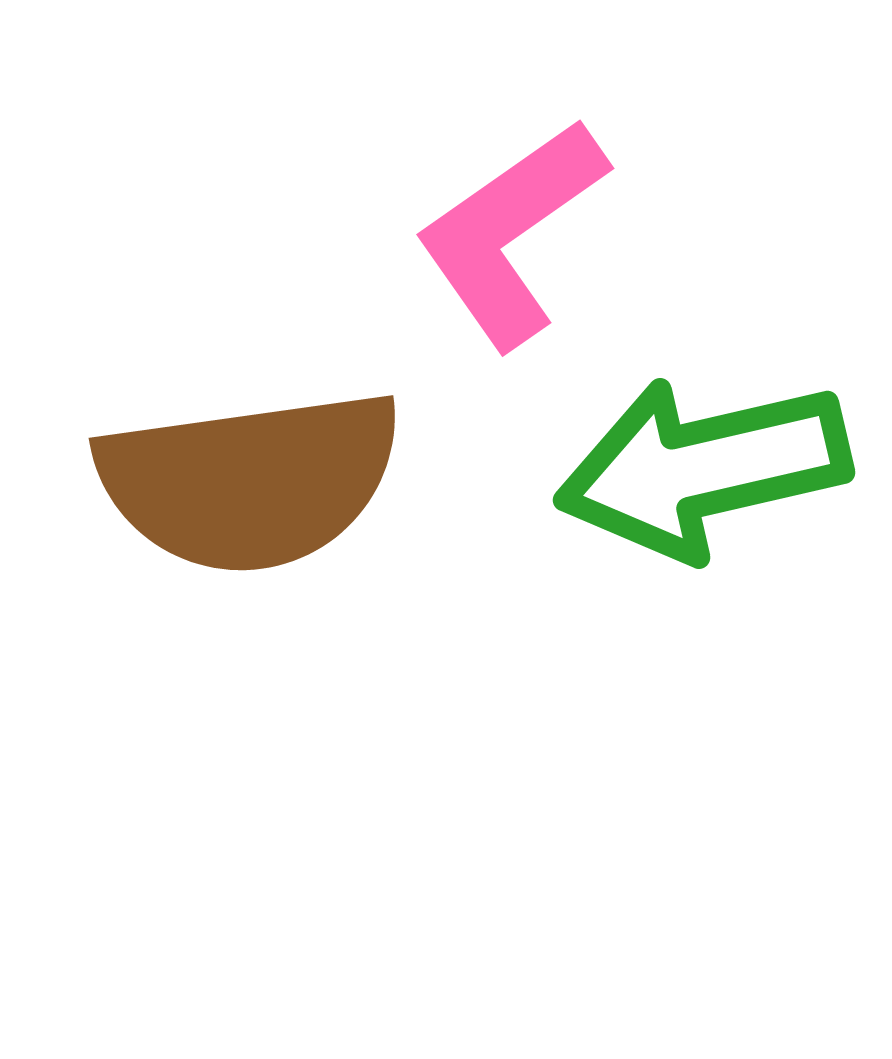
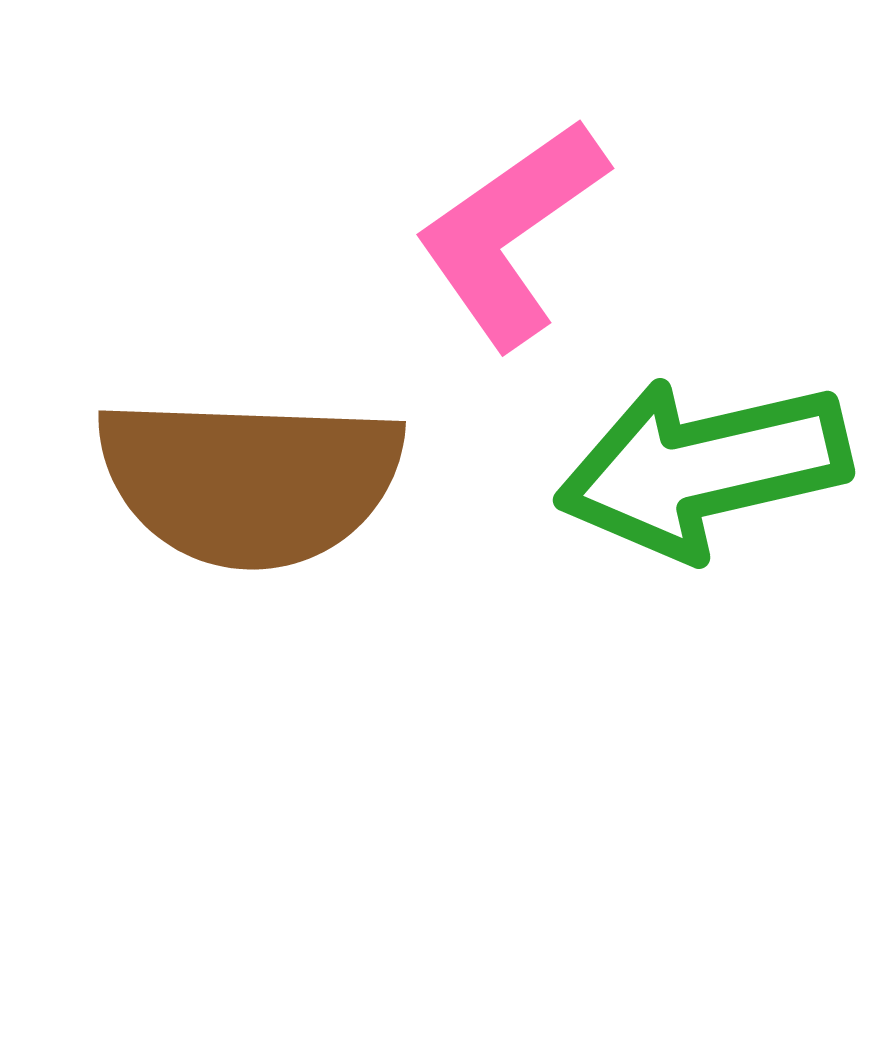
brown semicircle: rotated 10 degrees clockwise
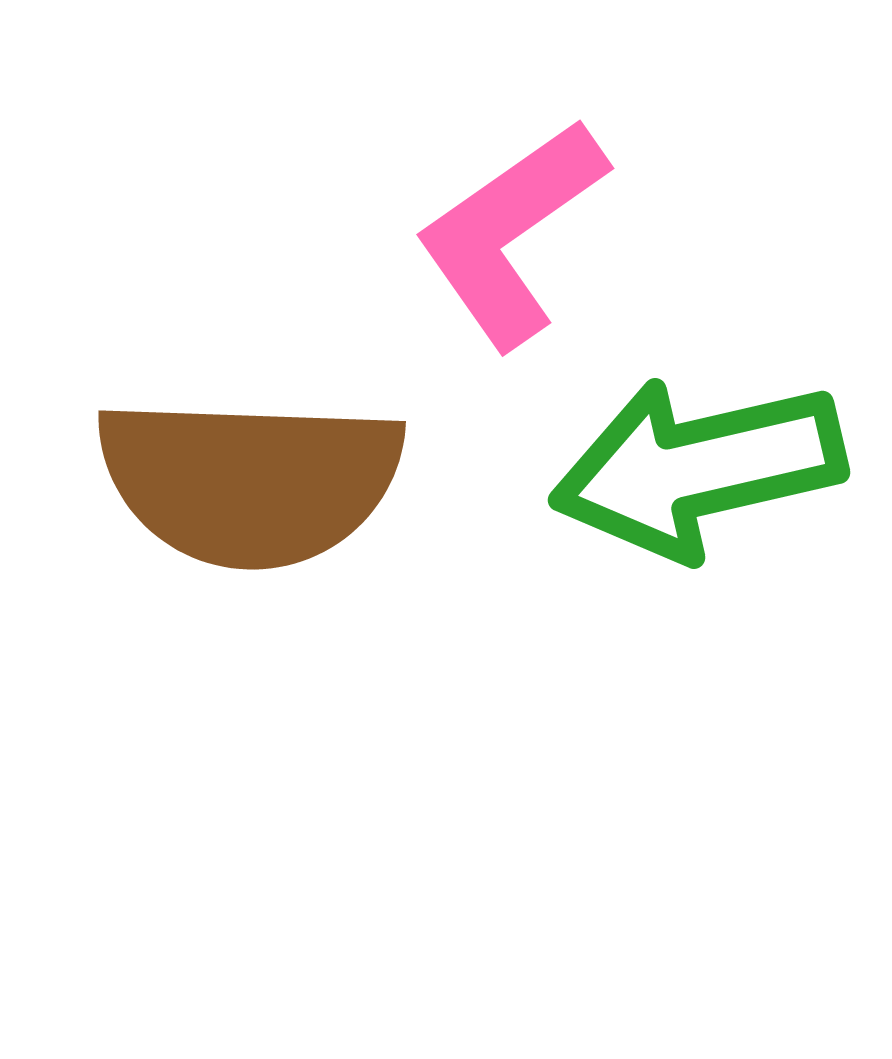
green arrow: moved 5 px left
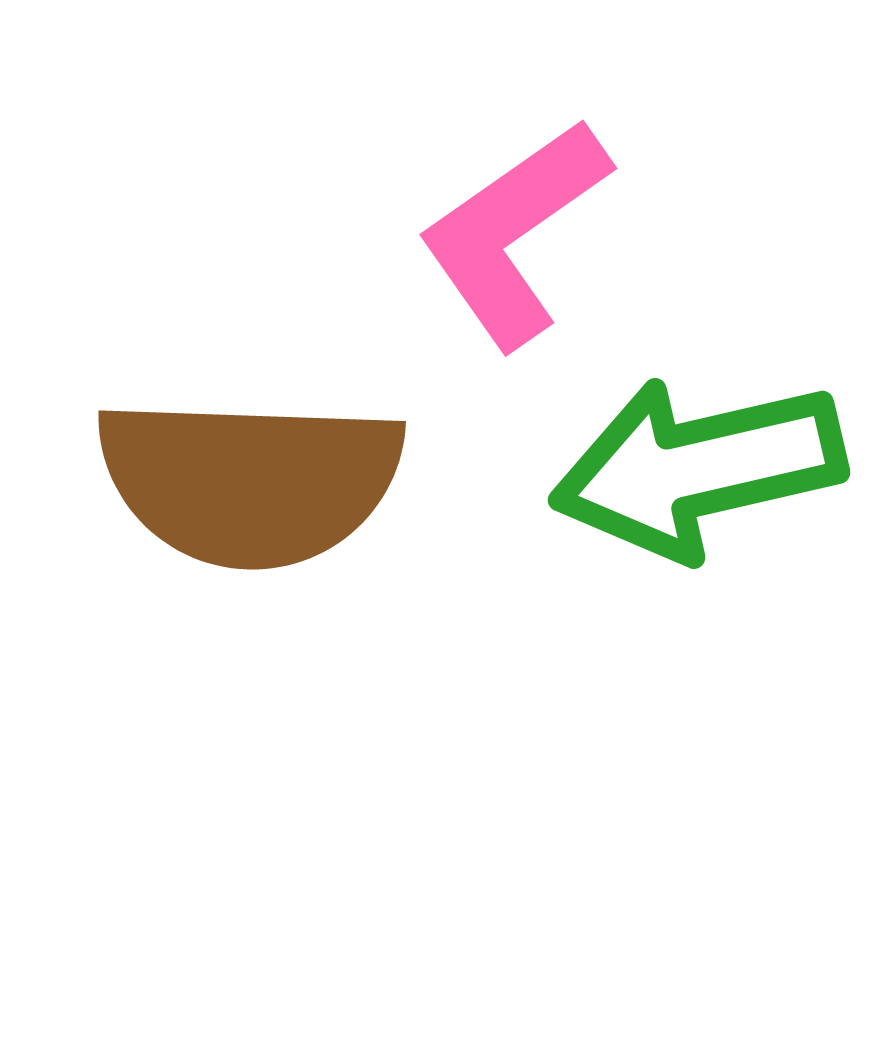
pink L-shape: moved 3 px right
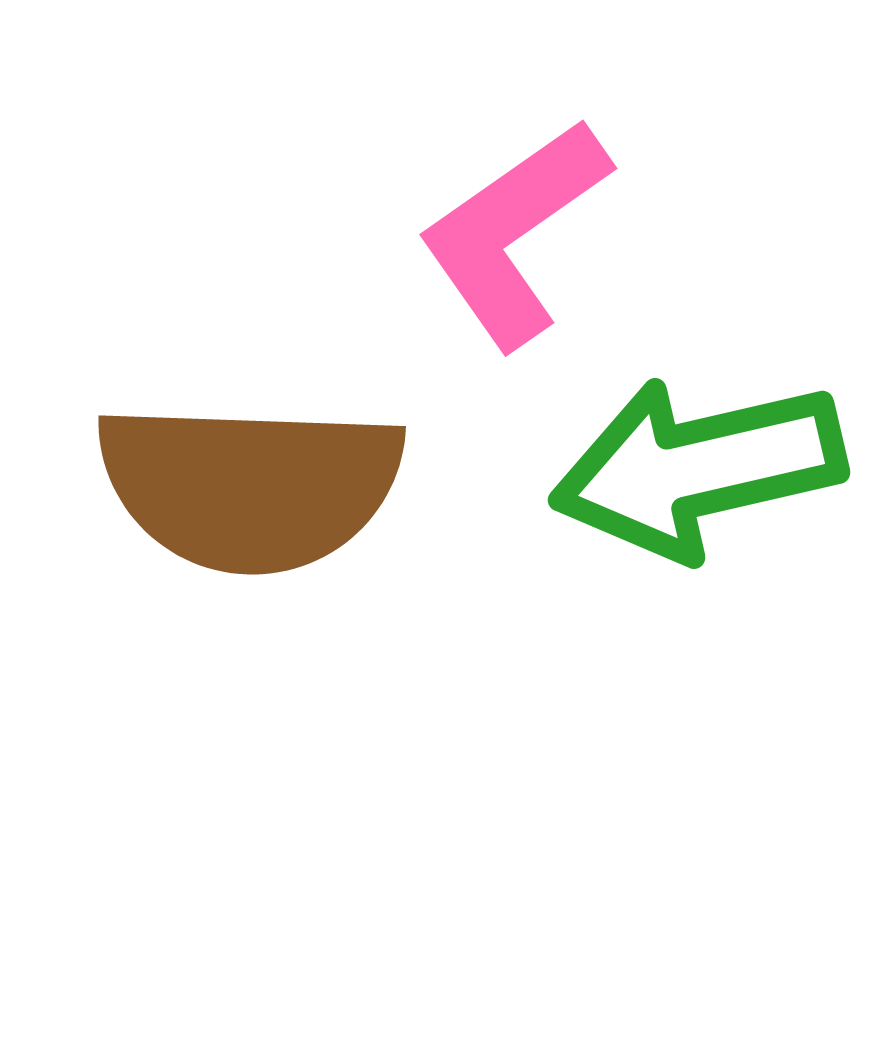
brown semicircle: moved 5 px down
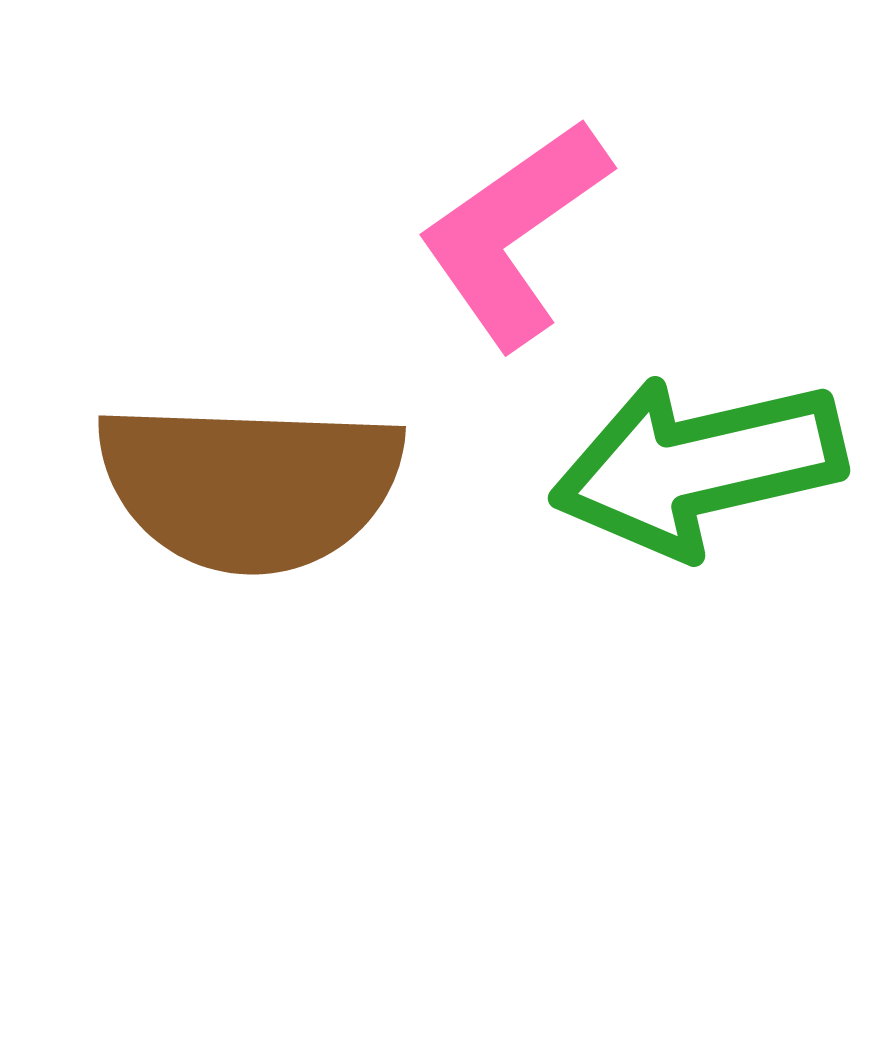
green arrow: moved 2 px up
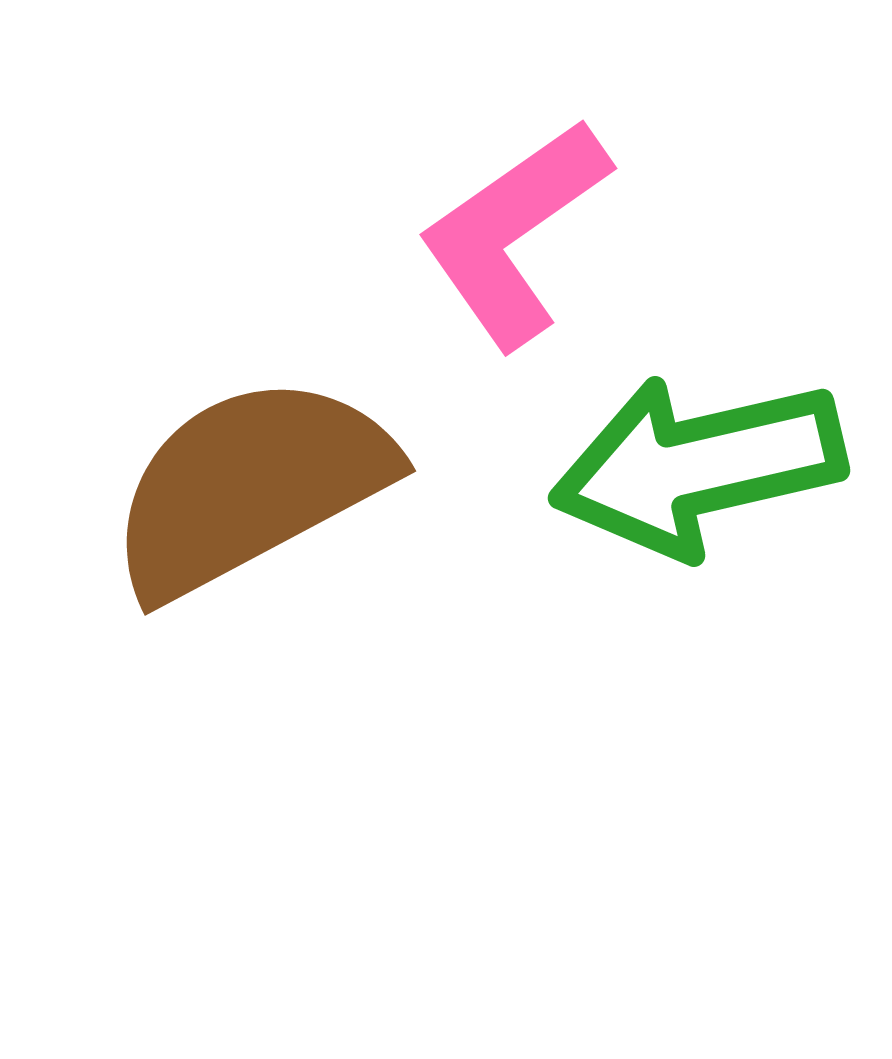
brown semicircle: rotated 150 degrees clockwise
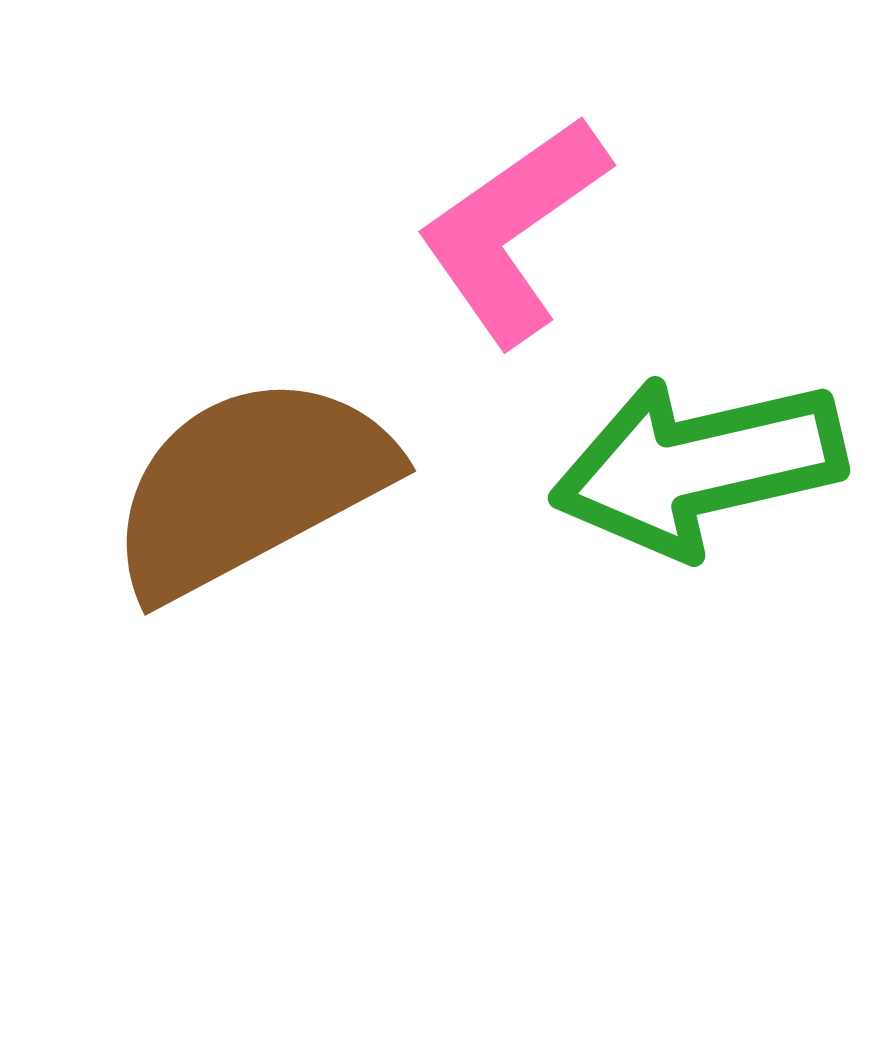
pink L-shape: moved 1 px left, 3 px up
